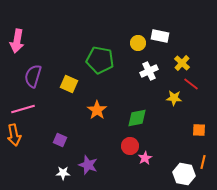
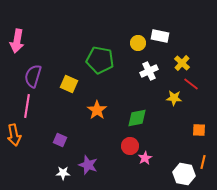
pink line: moved 4 px right, 3 px up; rotated 65 degrees counterclockwise
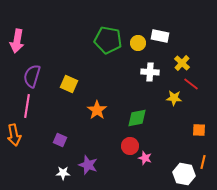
green pentagon: moved 8 px right, 20 px up
white cross: moved 1 px right, 1 px down; rotated 30 degrees clockwise
purple semicircle: moved 1 px left
pink star: rotated 24 degrees counterclockwise
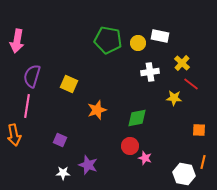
white cross: rotated 12 degrees counterclockwise
orange star: rotated 18 degrees clockwise
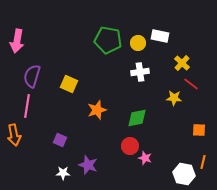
white cross: moved 10 px left
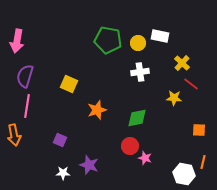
purple semicircle: moved 7 px left
purple star: moved 1 px right
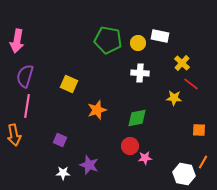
white cross: moved 1 px down; rotated 12 degrees clockwise
pink star: rotated 24 degrees counterclockwise
orange line: rotated 16 degrees clockwise
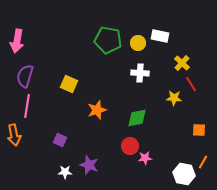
red line: rotated 21 degrees clockwise
white star: moved 2 px right, 1 px up
